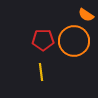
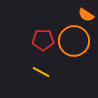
yellow line: rotated 54 degrees counterclockwise
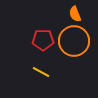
orange semicircle: moved 11 px left, 1 px up; rotated 35 degrees clockwise
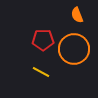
orange semicircle: moved 2 px right, 1 px down
orange circle: moved 8 px down
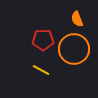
orange semicircle: moved 4 px down
yellow line: moved 2 px up
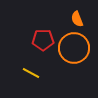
orange circle: moved 1 px up
yellow line: moved 10 px left, 3 px down
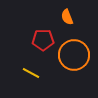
orange semicircle: moved 10 px left, 2 px up
orange circle: moved 7 px down
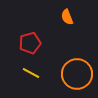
red pentagon: moved 13 px left, 3 px down; rotated 15 degrees counterclockwise
orange circle: moved 3 px right, 19 px down
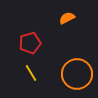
orange semicircle: moved 1 px down; rotated 84 degrees clockwise
yellow line: rotated 30 degrees clockwise
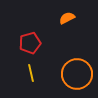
yellow line: rotated 18 degrees clockwise
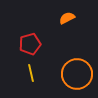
red pentagon: moved 1 px down
